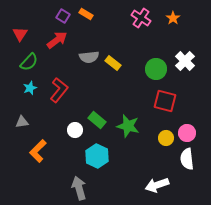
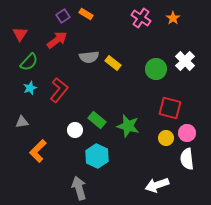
purple square: rotated 24 degrees clockwise
red square: moved 5 px right, 7 px down
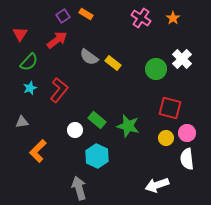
gray semicircle: rotated 42 degrees clockwise
white cross: moved 3 px left, 2 px up
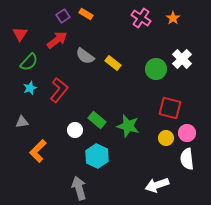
gray semicircle: moved 4 px left, 1 px up
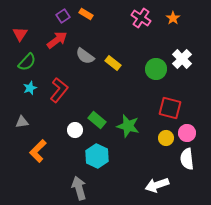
green semicircle: moved 2 px left
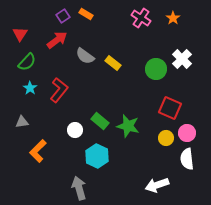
cyan star: rotated 16 degrees counterclockwise
red square: rotated 10 degrees clockwise
green rectangle: moved 3 px right, 1 px down
